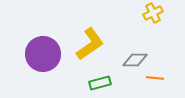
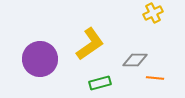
purple circle: moved 3 px left, 5 px down
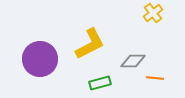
yellow cross: rotated 12 degrees counterclockwise
yellow L-shape: rotated 8 degrees clockwise
gray diamond: moved 2 px left, 1 px down
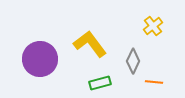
yellow cross: moved 13 px down
yellow L-shape: rotated 100 degrees counterclockwise
gray diamond: rotated 65 degrees counterclockwise
orange line: moved 1 px left, 4 px down
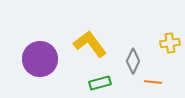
yellow cross: moved 17 px right, 17 px down; rotated 30 degrees clockwise
orange line: moved 1 px left
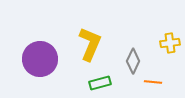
yellow L-shape: rotated 60 degrees clockwise
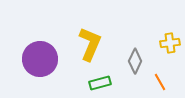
gray diamond: moved 2 px right
orange line: moved 7 px right; rotated 54 degrees clockwise
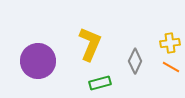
purple circle: moved 2 px left, 2 px down
orange line: moved 11 px right, 15 px up; rotated 30 degrees counterclockwise
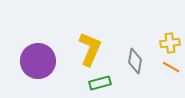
yellow L-shape: moved 5 px down
gray diamond: rotated 15 degrees counterclockwise
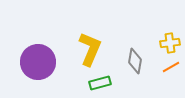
purple circle: moved 1 px down
orange line: rotated 60 degrees counterclockwise
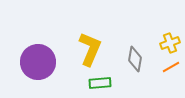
yellow cross: rotated 12 degrees counterclockwise
gray diamond: moved 2 px up
green rectangle: rotated 10 degrees clockwise
